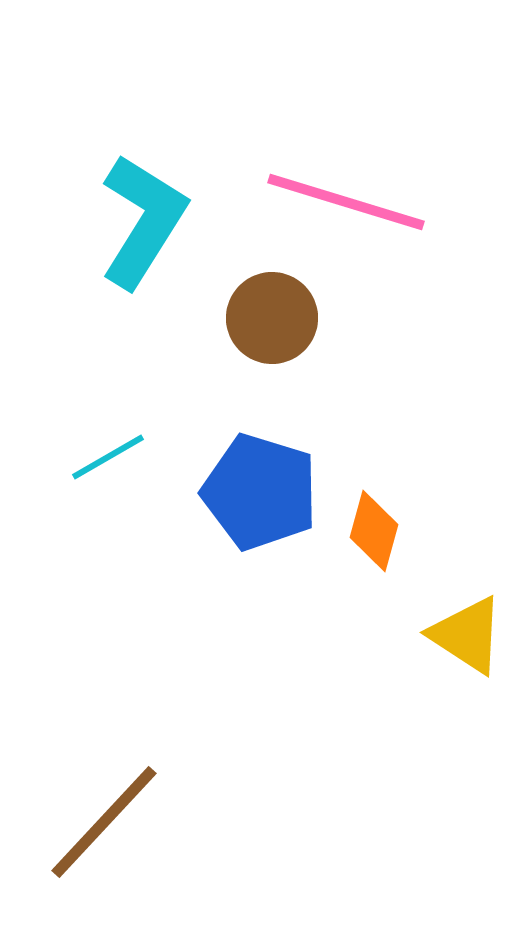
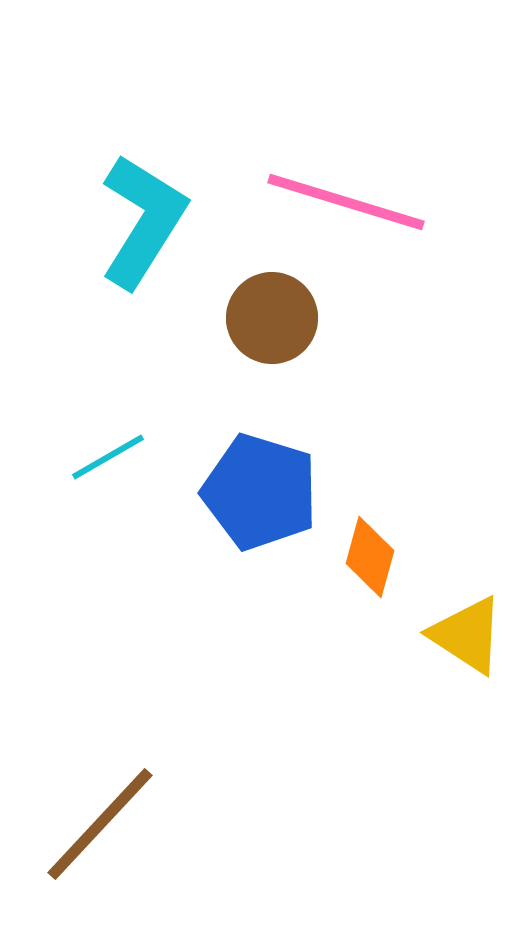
orange diamond: moved 4 px left, 26 px down
brown line: moved 4 px left, 2 px down
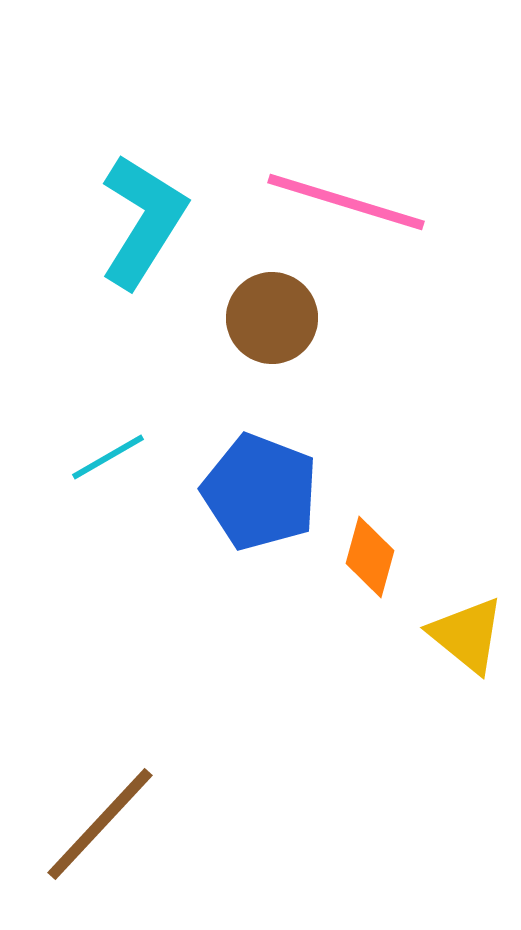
blue pentagon: rotated 4 degrees clockwise
yellow triangle: rotated 6 degrees clockwise
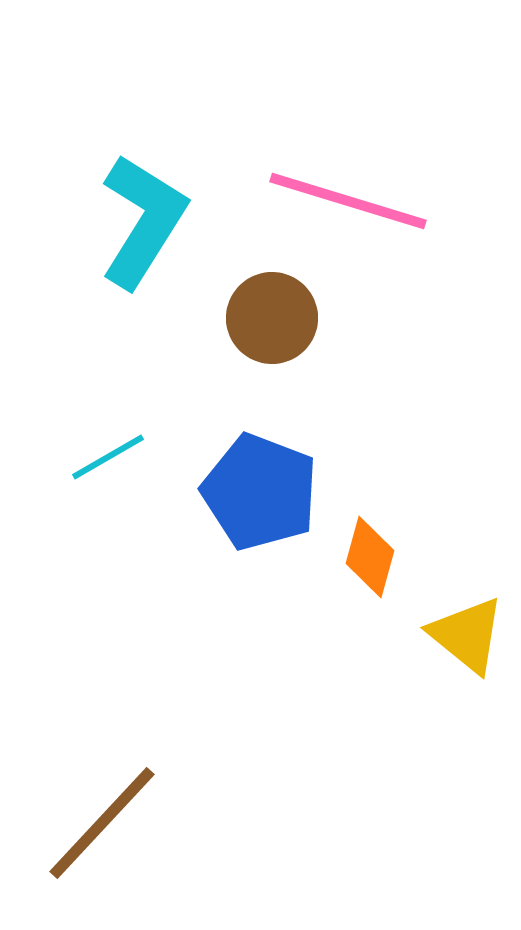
pink line: moved 2 px right, 1 px up
brown line: moved 2 px right, 1 px up
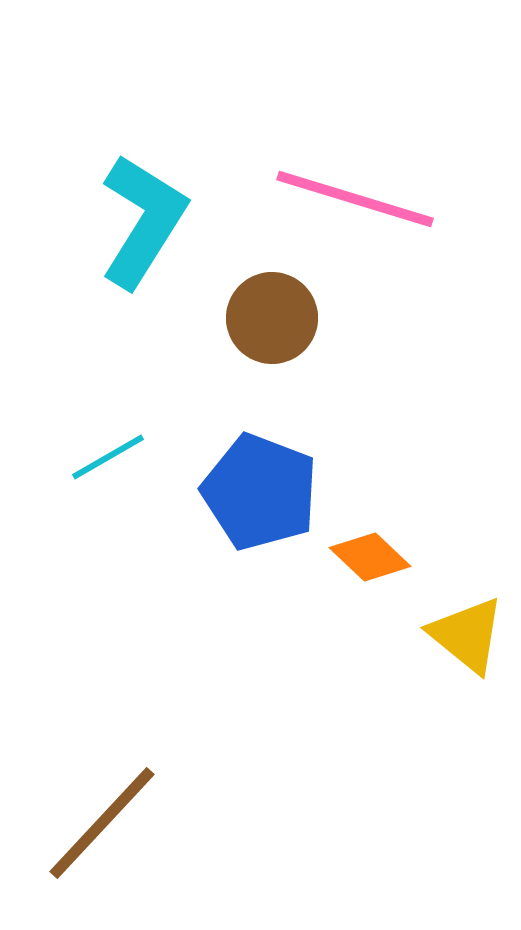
pink line: moved 7 px right, 2 px up
orange diamond: rotated 62 degrees counterclockwise
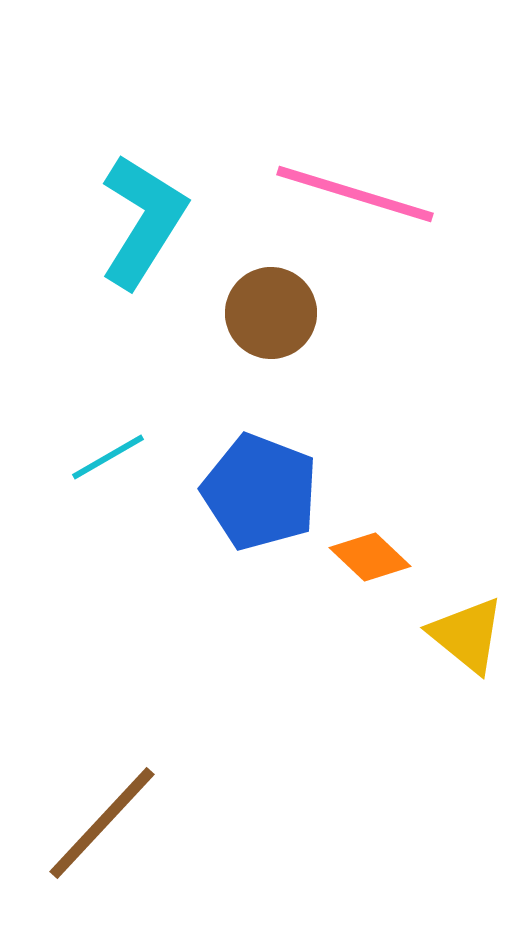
pink line: moved 5 px up
brown circle: moved 1 px left, 5 px up
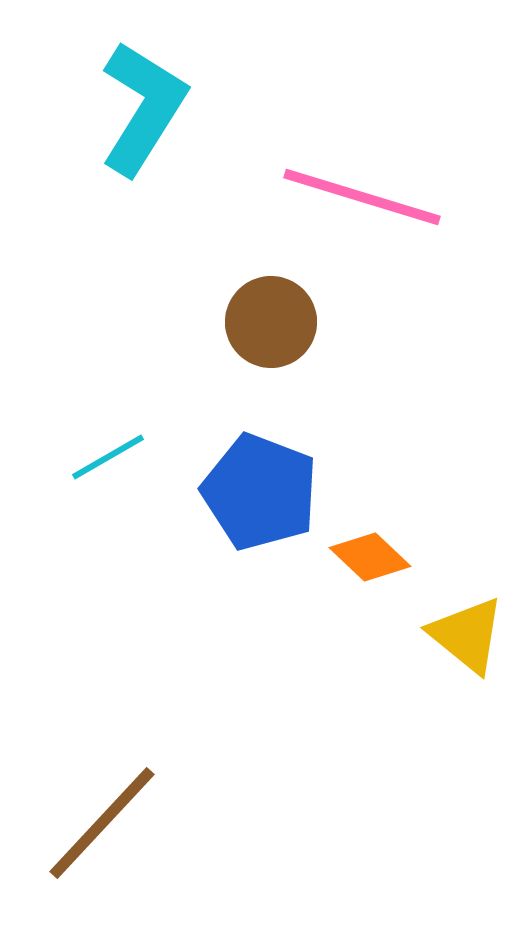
pink line: moved 7 px right, 3 px down
cyan L-shape: moved 113 px up
brown circle: moved 9 px down
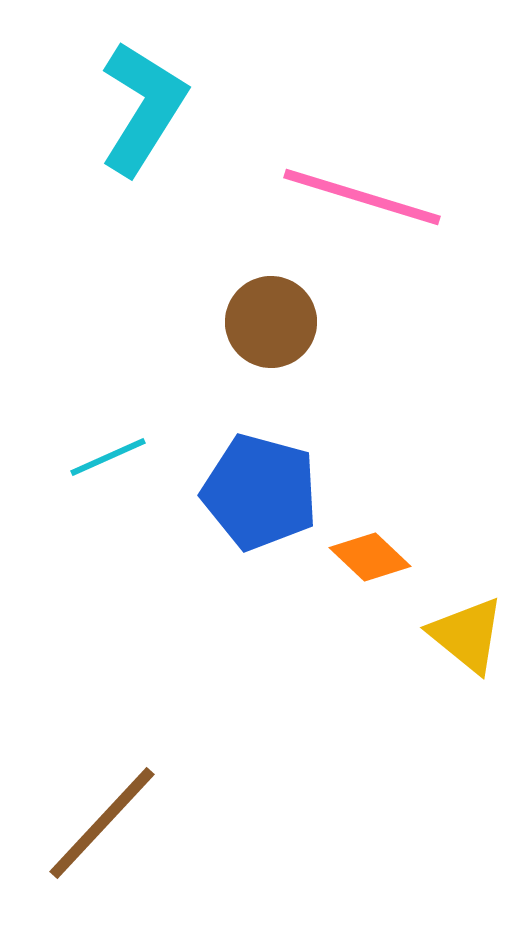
cyan line: rotated 6 degrees clockwise
blue pentagon: rotated 6 degrees counterclockwise
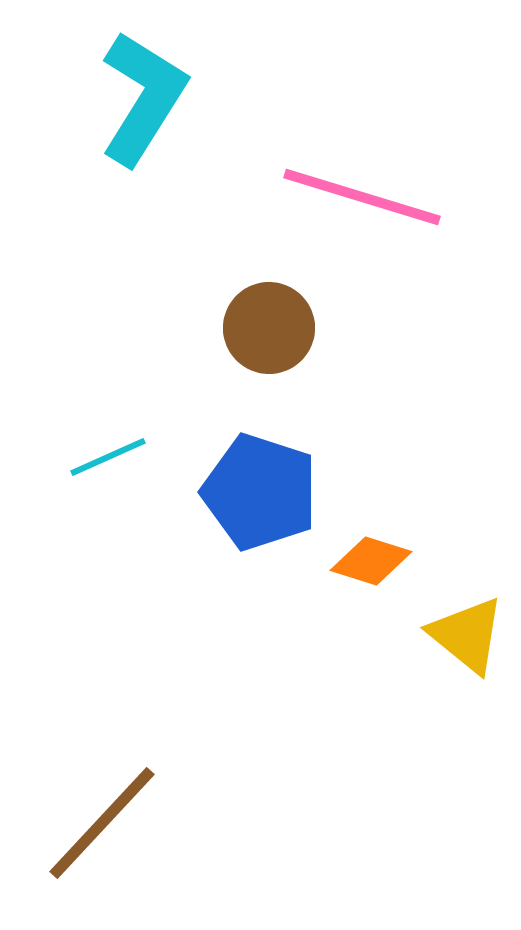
cyan L-shape: moved 10 px up
brown circle: moved 2 px left, 6 px down
blue pentagon: rotated 3 degrees clockwise
orange diamond: moved 1 px right, 4 px down; rotated 26 degrees counterclockwise
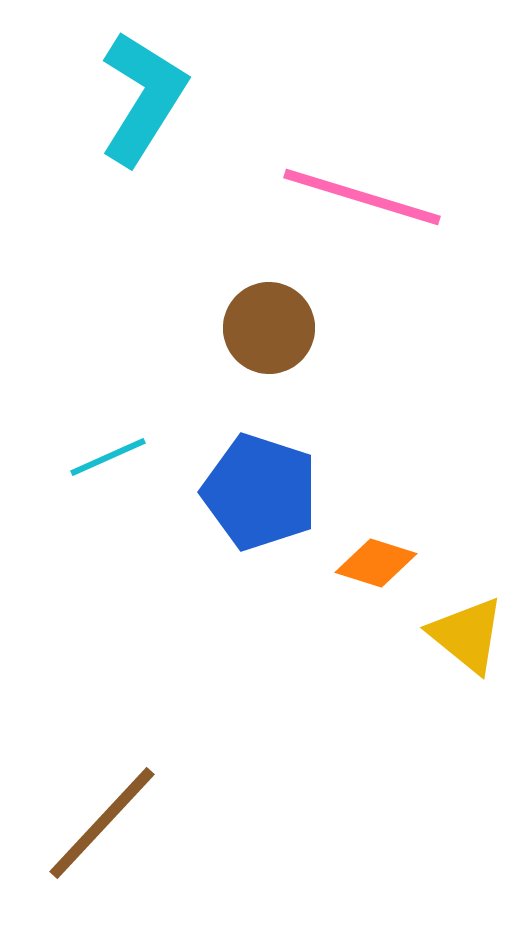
orange diamond: moved 5 px right, 2 px down
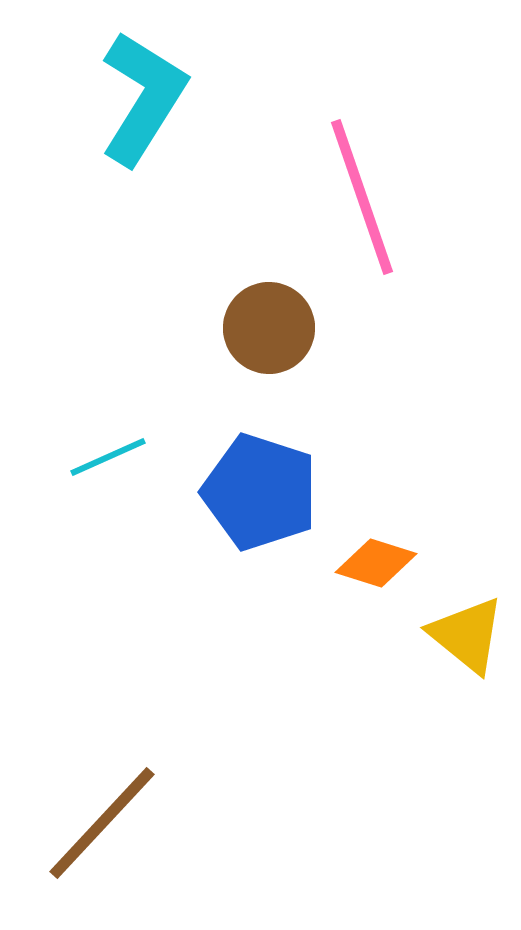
pink line: rotated 54 degrees clockwise
